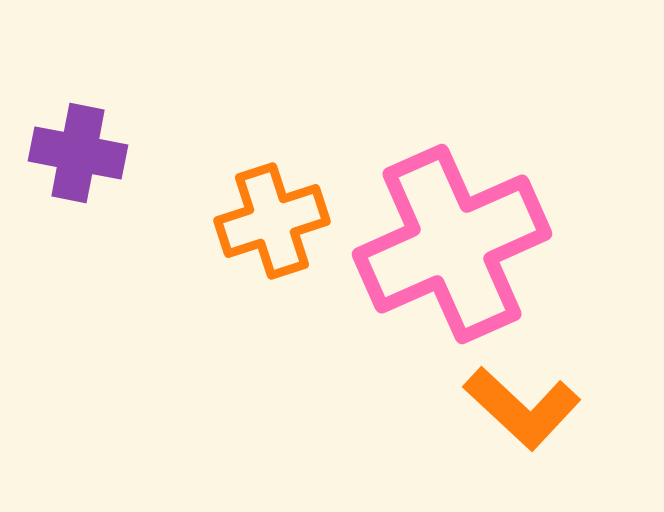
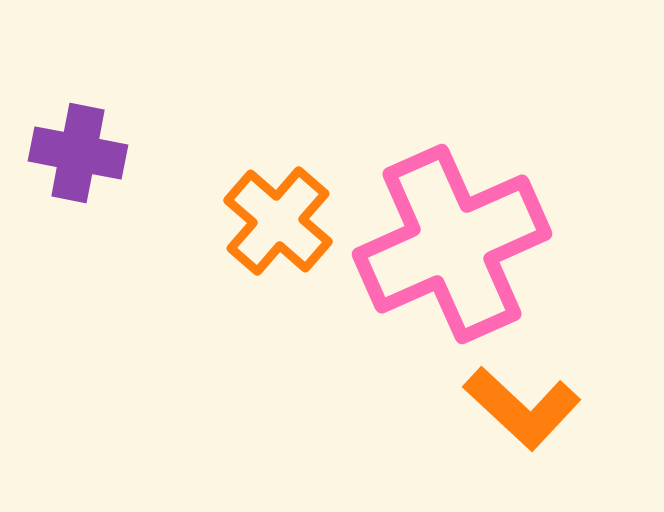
orange cross: moved 6 px right; rotated 31 degrees counterclockwise
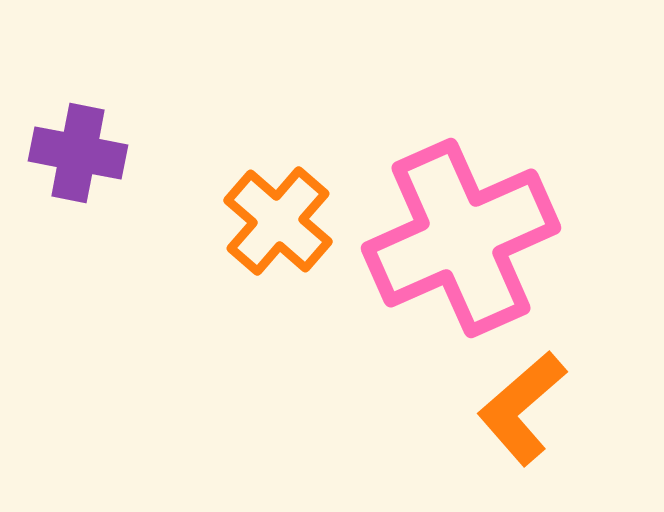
pink cross: moved 9 px right, 6 px up
orange L-shape: rotated 96 degrees clockwise
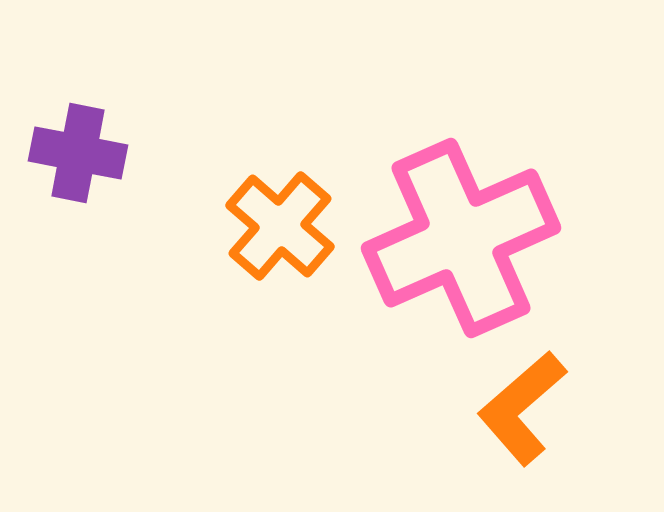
orange cross: moved 2 px right, 5 px down
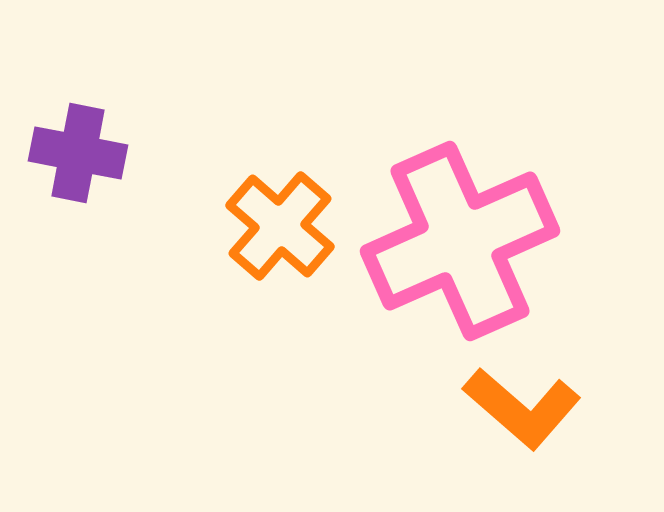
pink cross: moved 1 px left, 3 px down
orange L-shape: rotated 98 degrees counterclockwise
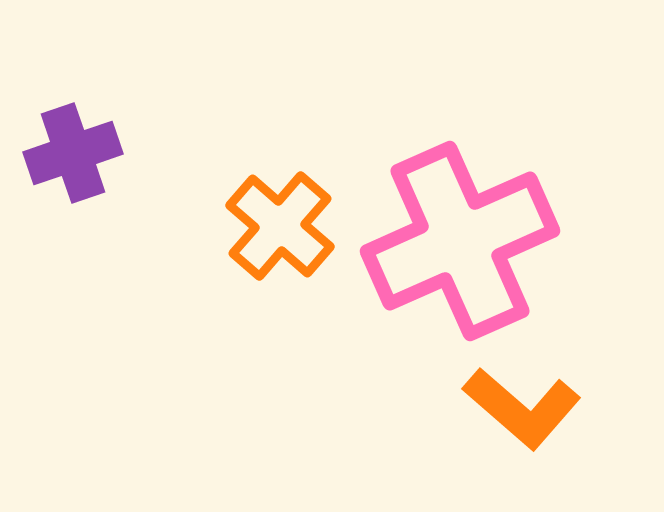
purple cross: moved 5 px left; rotated 30 degrees counterclockwise
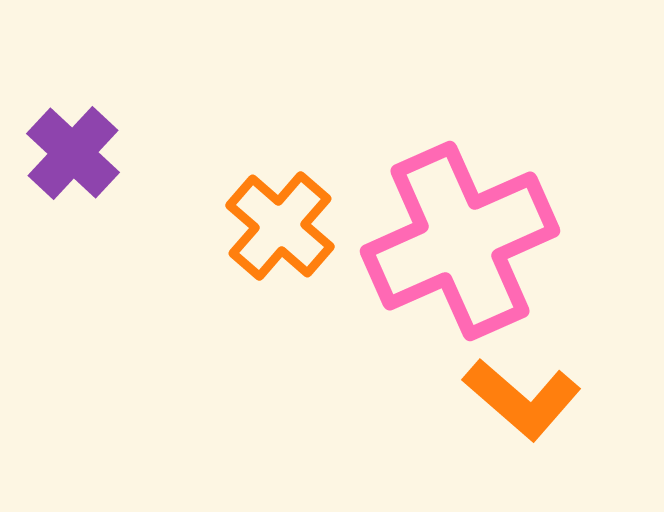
purple cross: rotated 28 degrees counterclockwise
orange L-shape: moved 9 px up
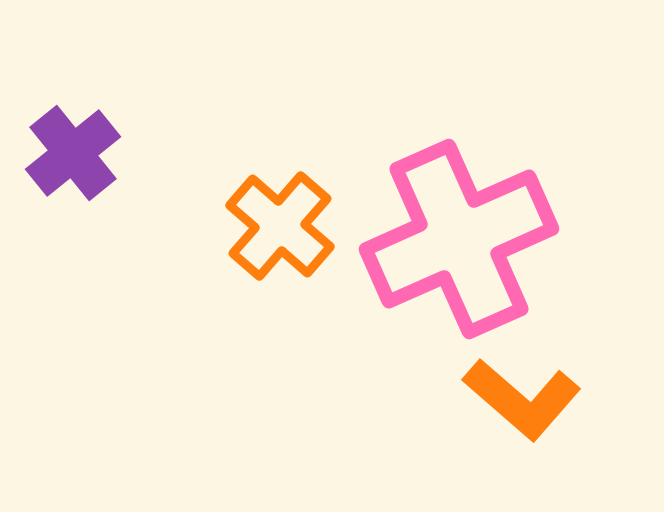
purple cross: rotated 8 degrees clockwise
pink cross: moved 1 px left, 2 px up
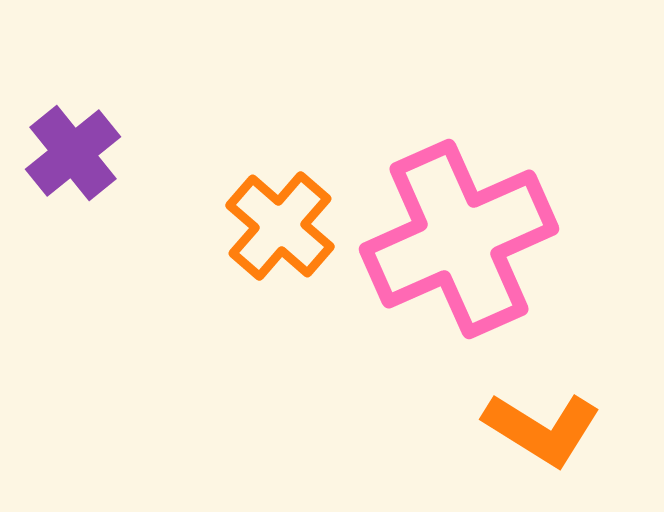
orange L-shape: moved 20 px right, 30 px down; rotated 9 degrees counterclockwise
